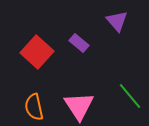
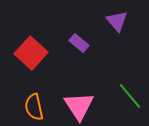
red square: moved 6 px left, 1 px down
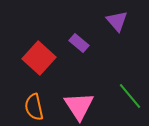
red square: moved 8 px right, 5 px down
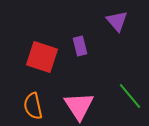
purple rectangle: moved 1 px right, 3 px down; rotated 36 degrees clockwise
red square: moved 3 px right, 1 px up; rotated 24 degrees counterclockwise
orange semicircle: moved 1 px left, 1 px up
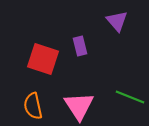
red square: moved 1 px right, 2 px down
green line: moved 1 px down; rotated 28 degrees counterclockwise
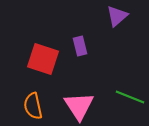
purple triangle: moved 5 px up; rotated 30 degrees clockwise
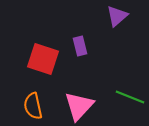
pink triangle: rotated 16 degrees clockwise
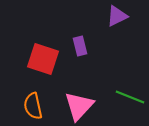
purple triangle: rotated 15 degrees clockwise
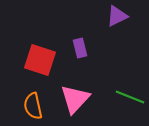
purple rectangle: moved 2 px down
red square: moved 3 px left, 1 px down
pink triangle: moved 4 px left, 7 px up
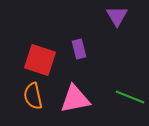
purple triangle: rotated 35 degrees counterclockwise
purple rectangle: moved 1 px left, 1 px down
pink triangle: rotated 36 degrees clockwise
orange semicircle: moved 10 px up
